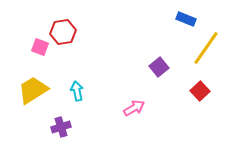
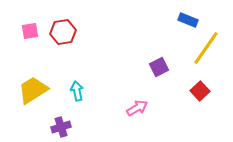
blue rectangle: moved 2 px right, 1 px down
pink square: moved 10 px left, 16 px up; rotated 30 degrees counterclockwise
purple square: rotated 12 degrees clockwise
pink arrow: moved 3 px right
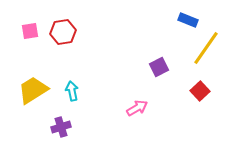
cyan arrow: moved 5 px left
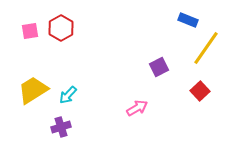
red hexagon: moved 2 px left, 4 px up; rotated 20 degrees counterclockwise
cyan arrow: moved 4 px left, 4 px down; rotated 126 degrees counterclockwise
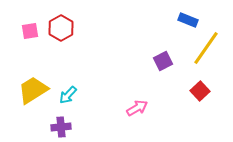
purple square: moved 4 px right, 6 px up
purple cross: rotated 12 degrees clockwise
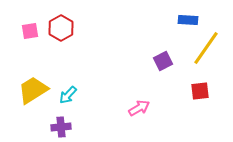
blue rectangle: rotated 18 degrees counterclockwise
red square: rotated 36 degrees clockwise
pink arrow: moved 2 px right
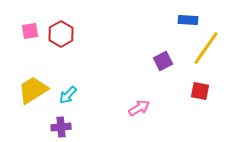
red hexagon: moved 6 px down
red square: rotated 18 degrees clockwise
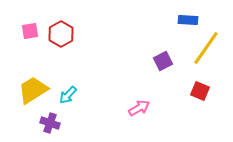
red square: rotated 12 degrees clockwise
purple cross: moved 11 px left, 4 px up; rotated 24 degrees clockwise
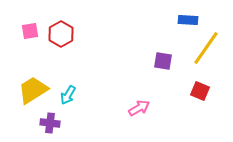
purple square: rotated 36 degrees clockwise
cyan arrow: rotated 12 degrees counterclockwise
purple cross: rotated 12 degrees counterclockwise
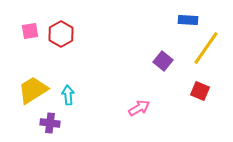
purple square: rotated 30 degrees clockwise
cyan arrow: rotated 144 degrees clockwise
